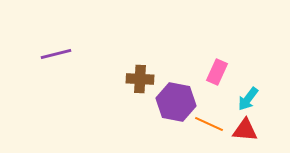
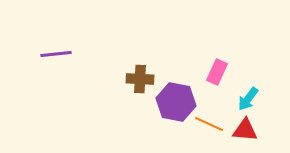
purple line: rotated 8 degrees clockwise
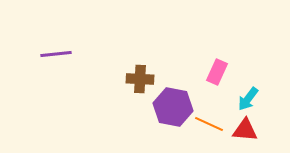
purple hexagon: moved 3 px left, 5 px down
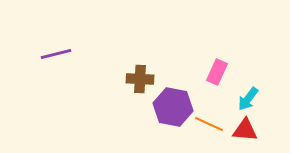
purple line: rotated 8 degrees counterclockwise
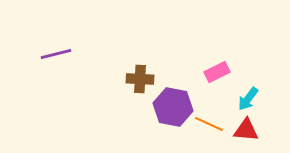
pink rectangle: rotated 40 degrees clockwise
red triangle: moved 1 px right
